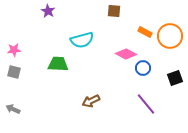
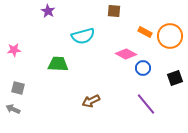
cyan semicircle: moved 1 px right, 4 px up
gray square: moved 4 px right, 16 px down
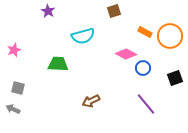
brown square: rotated 24 degrees counterclockwise
pink star: rotated 16 degrees counterclockwise
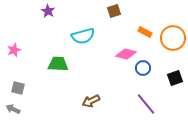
orange circle: moved 3 px right, 2 px down
pink diamond: rotated 15 degrees counterclockwise
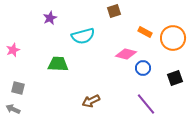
purple star: moved 2 px right, 7 px down; rotated 16 degrees clockwise
pink star: moved 1 px left
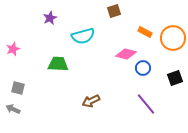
pink star: moved 1 px up
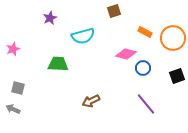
black square: moved 2 px right, 2 px up
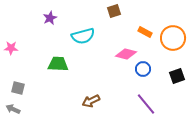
pink star: moved 2 px left, 1 px up; rotated 24 degrees clockwise
blue circle: moved 1 px down
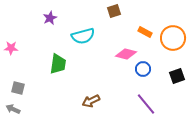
green trapezoid: rotated 95 degrees clockwise
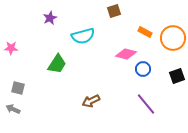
green trapezoid: moved 1 px left; rotated 25 degrees clockwise
